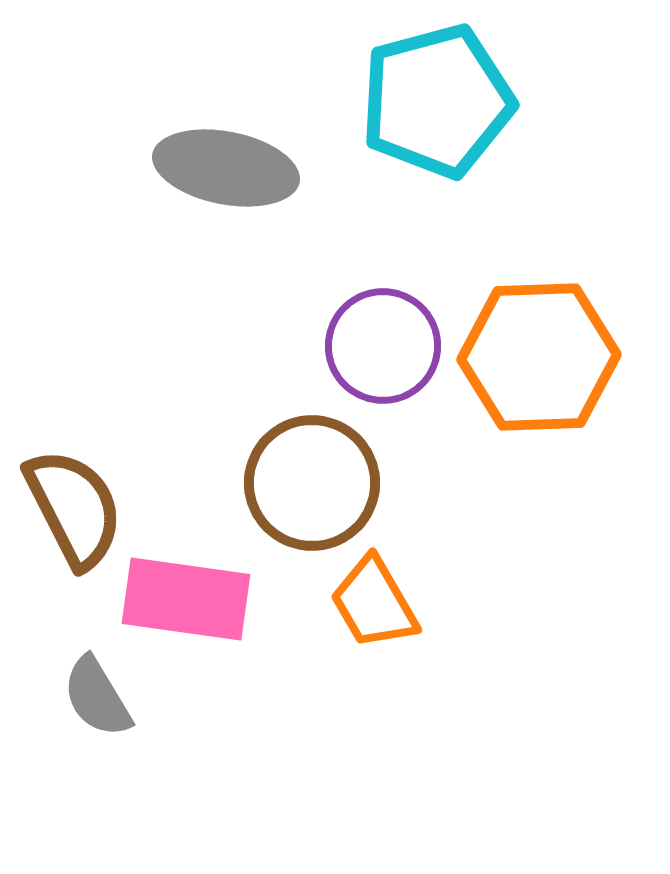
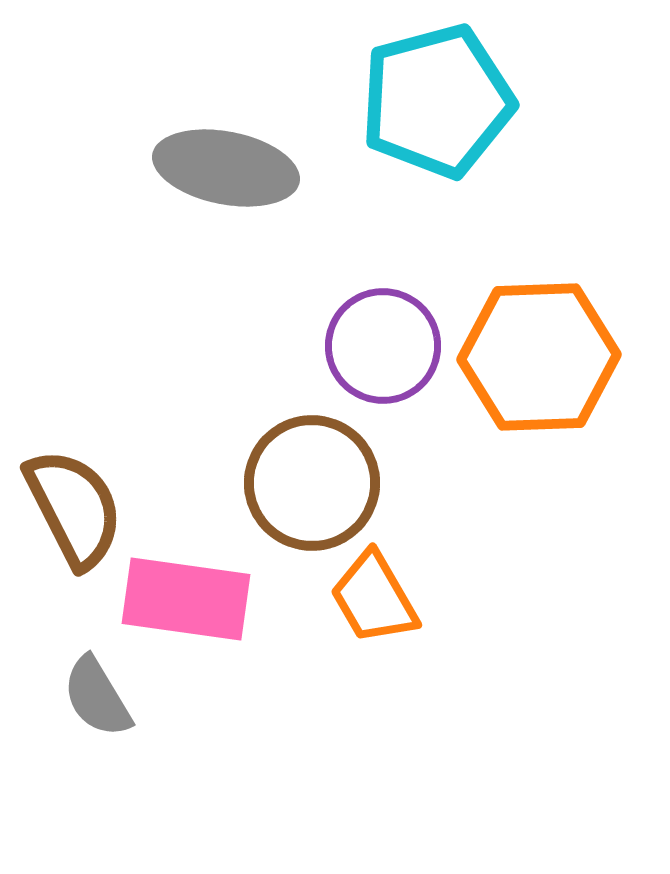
orange trapezoid: moved 5 px up
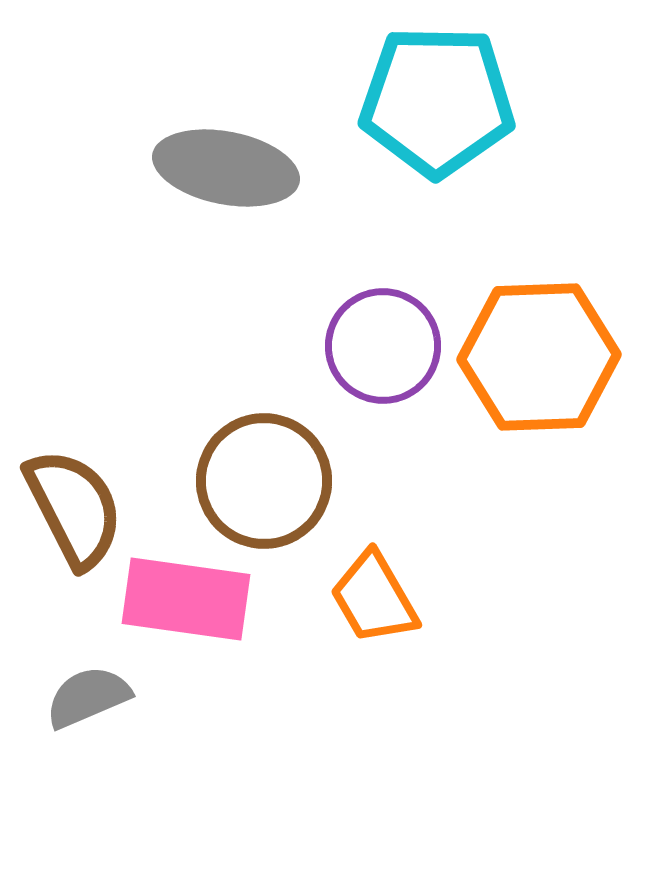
cyan pentagon: rotated 16 degrees clockwise
brown circle: moved 48 px left, 2 px up
gray semicircle: moved 9 px left; rotated 98 degrees clockwise
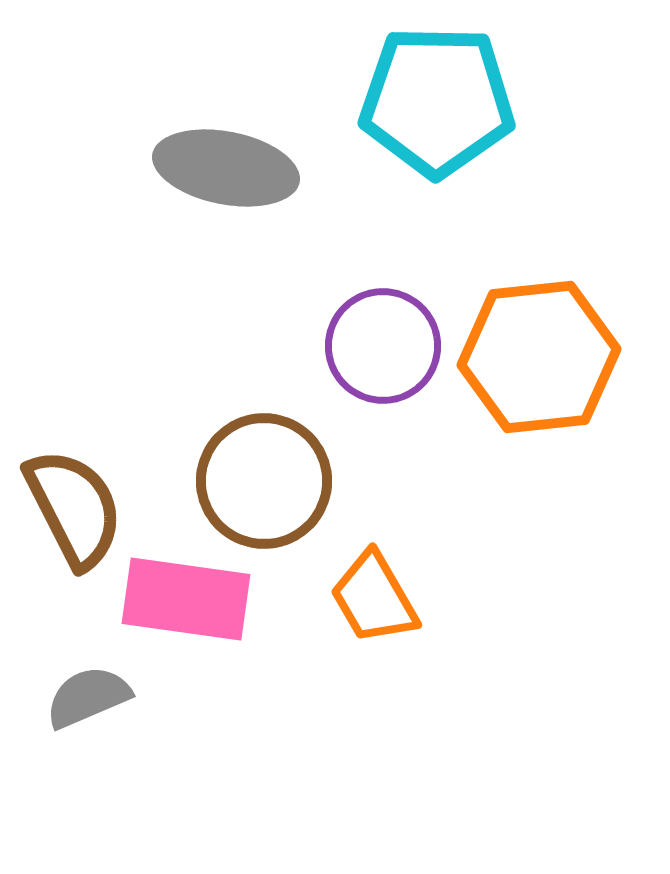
orange hexagon: rotated 4 degrees counterclockwise
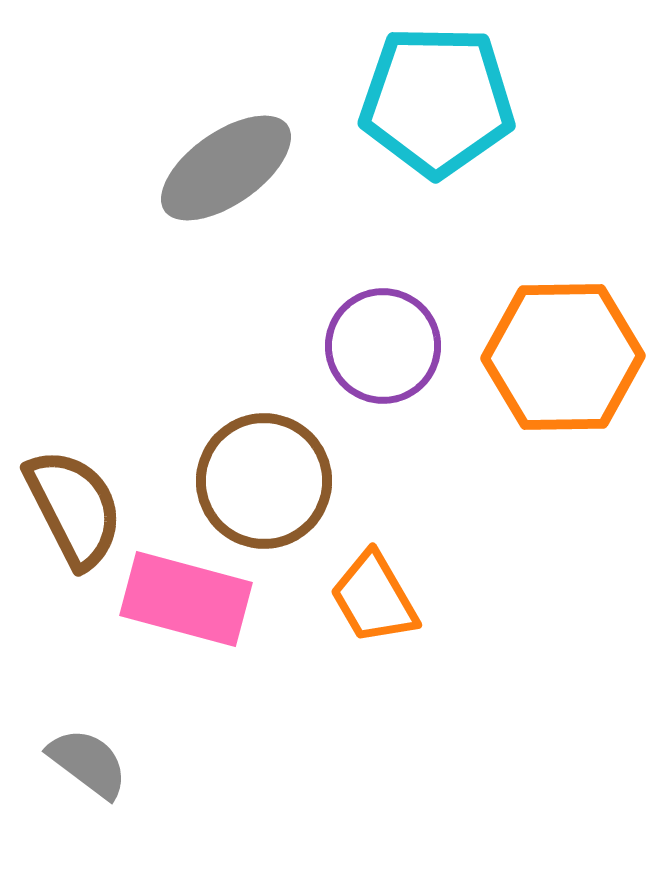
gray ellipse: rotated 46 degrees counterclockwise
orange hexagon: moved 24 px right; rotated 5 degrees clockwise
pink rectangle: rotated 7 degrees clockwise
gray semicircle: moved 66 px down; rotated 60 degrees clockwise
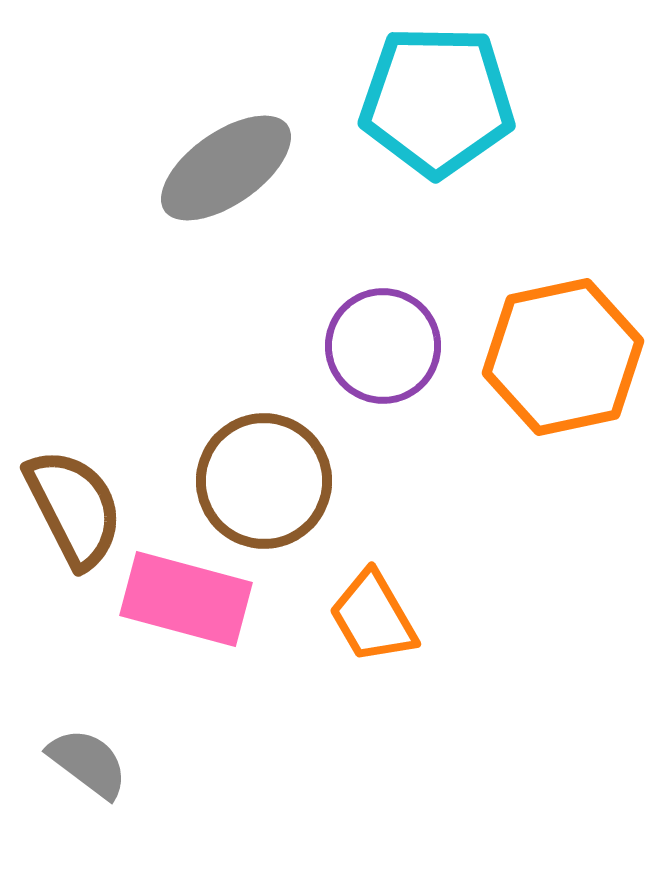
orange hexagon: rotated 11 degrees counterclockwise
orange trapezoid: moved 1 px left, 19 px down
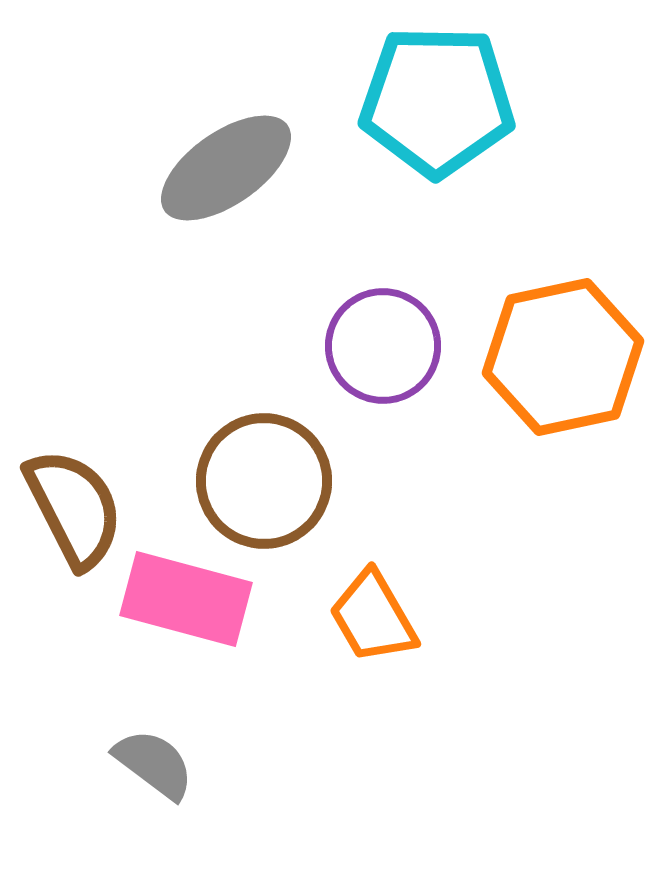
gray semicircle: moved 66 px right, 1 px down
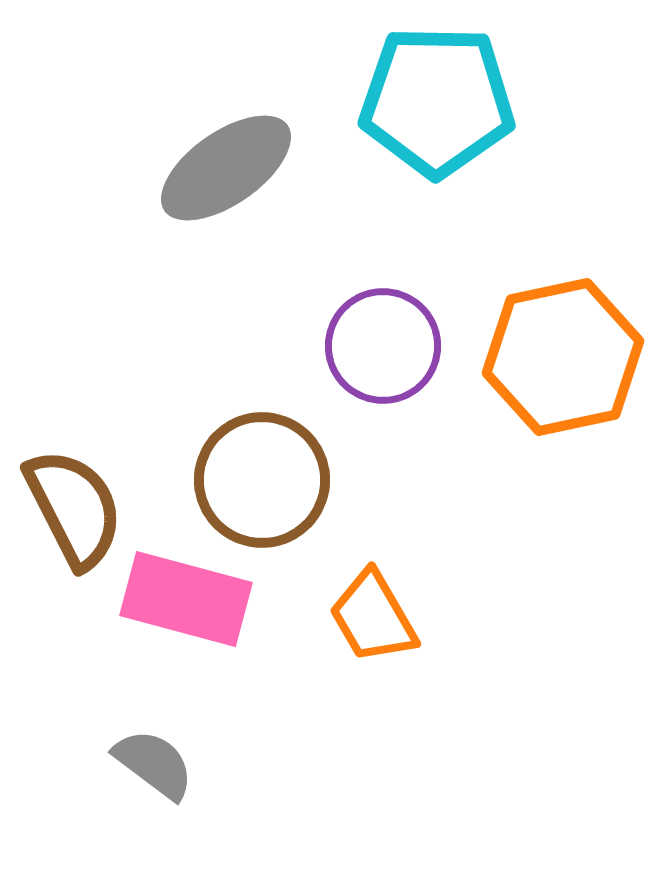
brown circle: moved 2 px left, 1 px up
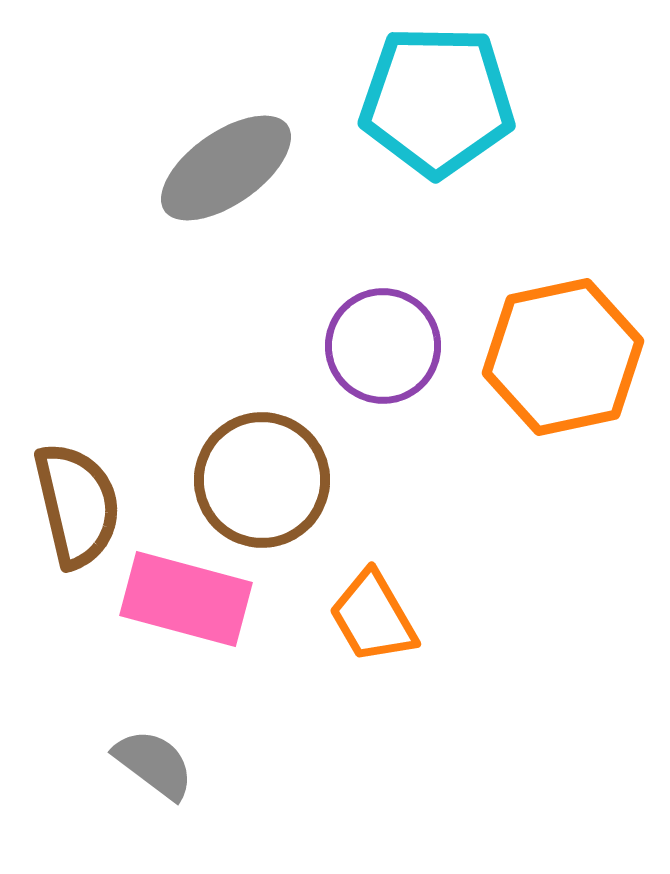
brown semicircle: moved 3 px right, 3 px up; rotated 14 degrees clockwise
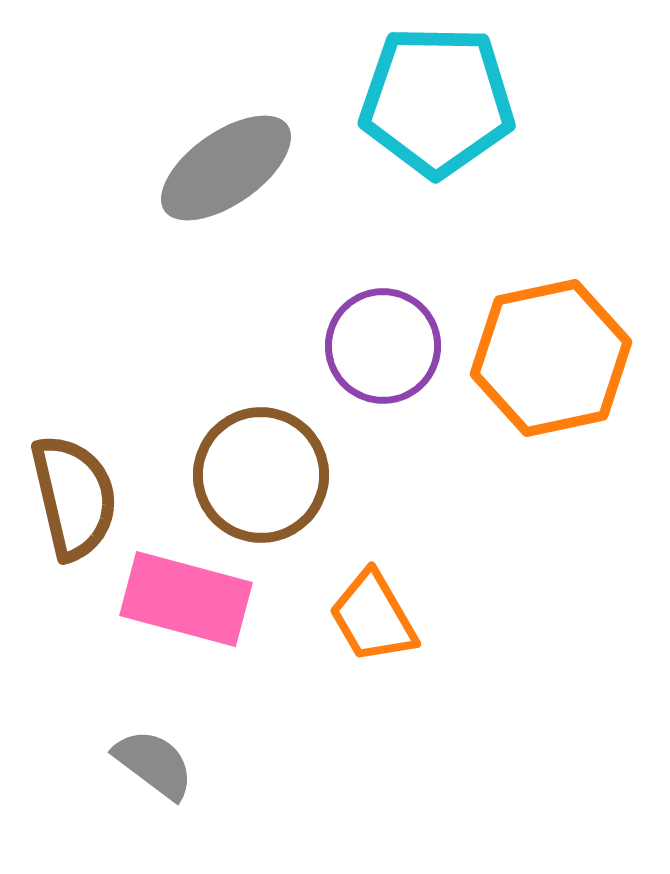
orange hexagon: moved 12 px left, 1 px down
brown circle: moved 1 px left, 5 px up
brown semicircle: moved 3 px left, 8 px up
